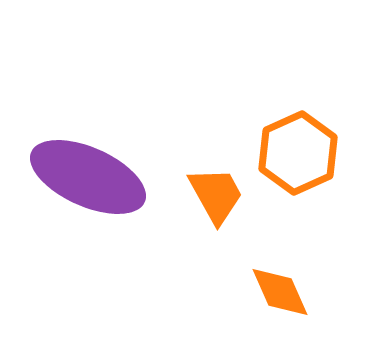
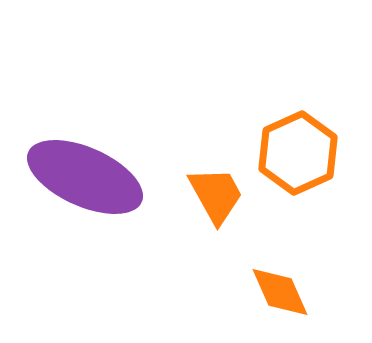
purple ellipse: moved 3 px left
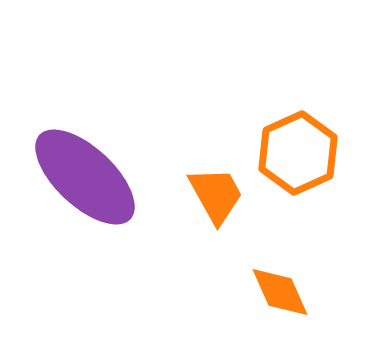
purple ellipse: rotated 19 degrees clockwise
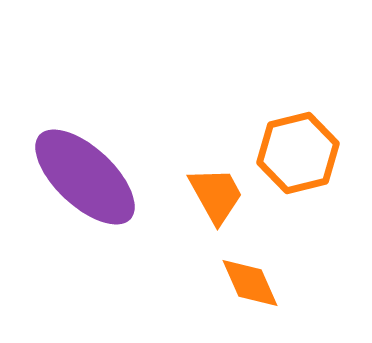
orange hexagon: rotated 10 degrees clockwise
orange diamond: moved 30 px left, 9 px up
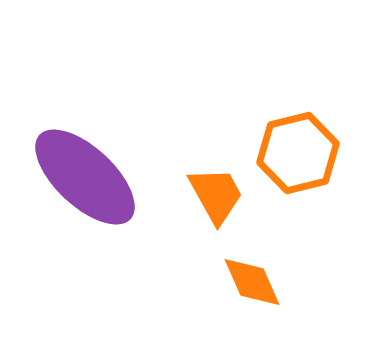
orange diamond: moved 2 px right, 1 px up
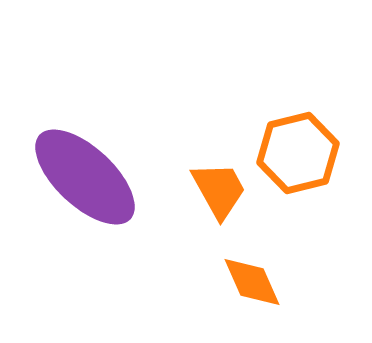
orange trapezoid: moved 3 px right, 5 px up
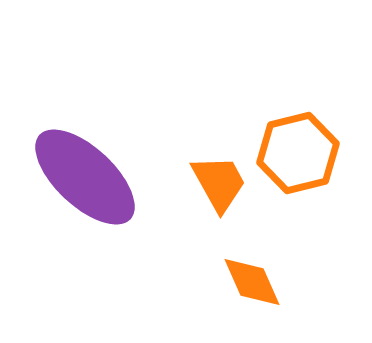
orange trapezoid: moved 7 px up
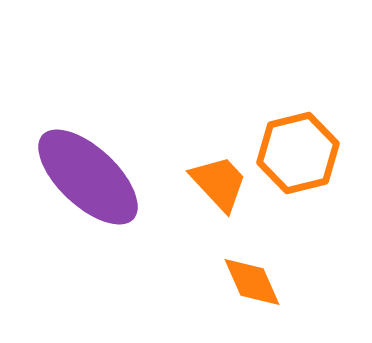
purple ellipse: moved 3 px right
orange trapezoid: rotated 14 degrees counterclockwise
